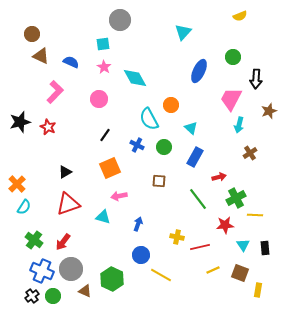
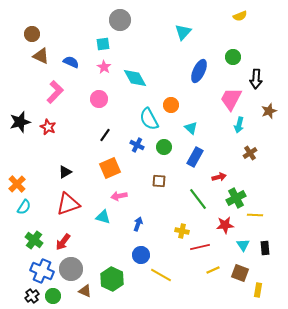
yellow cross at (177, 237): moved 5 px right, 6 px up
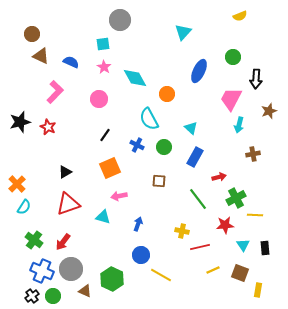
orange circle at (171, 105): moved 4 px left, 11 px up
brown cross at (250, 153): moved 3 px right, 1 px down; rotated 24 degrees clockwise
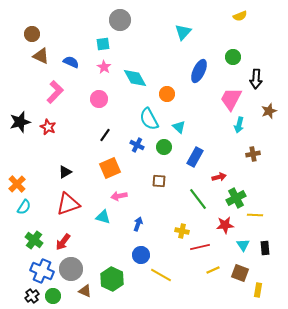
cyan triangle at (191, 128): moved 12 px left, 1 px up
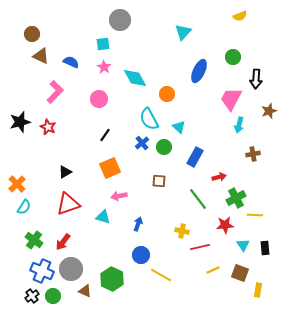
blue cross at (137, 145): moved 5 px right, 2 px up; rotated 24 degrees clockwise
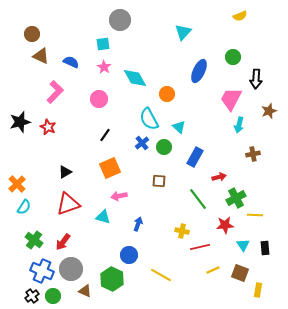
blue circle at (141, 255): moved 12 px left
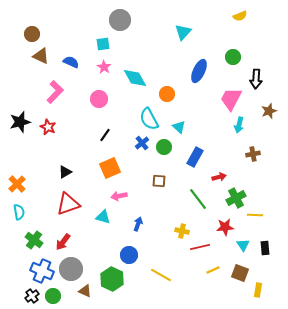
cyan semicircle at (24, 207): moved 5 px left, 5 px down; rotated 42 degrees counterclockwise
red star at (225, 225): moved 2 px down
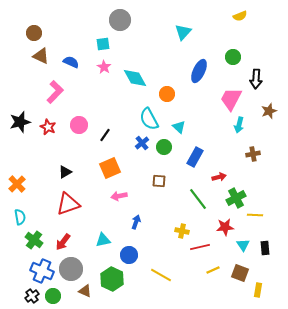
brown circle at (32, 34): moved 2 px right, 1 px up
pink circle at (99, 99): moved 20 px left, 26 px down
cyan semicircle at (19, 212): moved 1 px right, 5 px down
cyan triangle at (103, 217): moved 23 px down; rotated 28 degrees counterclockwise
blue arrow at (138, 224): moved 2 px left, 2 px up
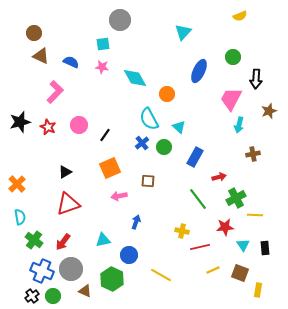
pink star at (104, 67): moved 2 px left; rotated 24 degrees counterclockwise
brown square at (159, 181): moved 11 px left
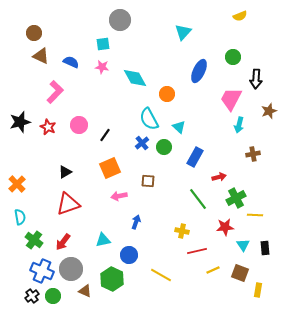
red line at (200, 247): moved 3 px left, 4 px down
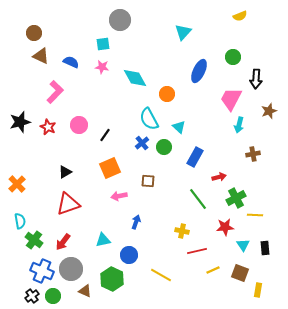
cyan semicircle at (20, 217): moved 4 px down
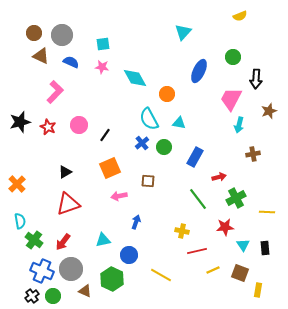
gray circle at (120, 20): moved 58 px left, 15 px down
cyan triangle at (179, 127): moved 4 px up; rotated 32 degrees counterclockwise
yellow line at (255, 215): moved 12 px right, 3 px up
